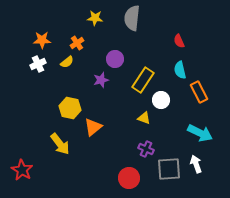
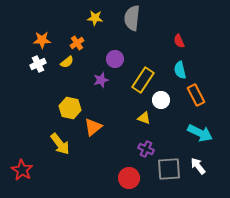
orange rectangle: moved 3 px left, 3 px down
white arrow: moved 2 px right, 2 px down; rotated 18 degrees counterclockwise
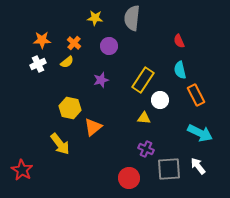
orange cross: moved 3 px left; rotated 16 degrees counterclockwise
purple circle: moved 6 px left, 13 px up
white circle: moved 1 px left
yellow triangle: rotated 16 degrees counterclockwise
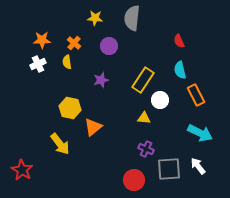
yellow semicircle: rotated 120 degrees clockwise
red circle: moved 5 px right, 2 px down
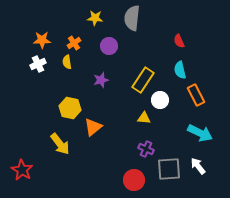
orange cross: rotated 16 degrees clockwise
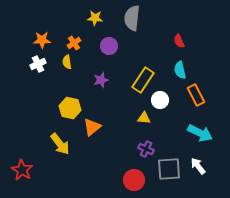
orange triangle: moved 1 px left
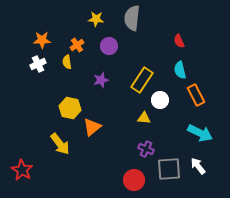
yellow star: moved 1 px right, 1 px down
orange cross: moved 3 px right, 2 px down
yellow rectangle: moved 1 px left
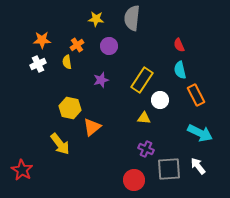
red semicircle: moved 4 px down
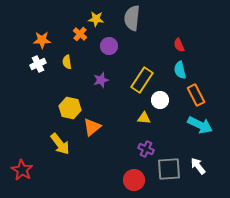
orange cross: moved 3 px right, 11 px up; rotated 16 degrees counterclockwise
cyan arrow: moved 8 px up
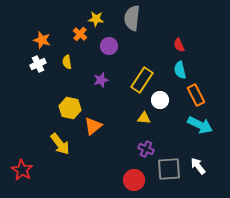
orange star: rotated 18 degrees clockwise
orange triangle: moved 1 px right, 1 px up
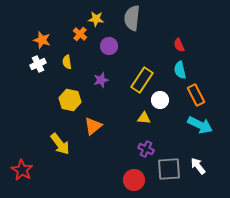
yellow hexagon: moved 8 px up
